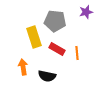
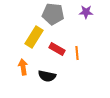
purple star: rotated 16 degrees clockwise
gray pentagon: moved 2 px left, 7 px up
yellow rectangle: rotated 50 degrees clockwise
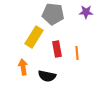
red rectangle: rotated 49 degrees clockwise
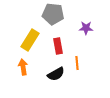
purple star: moved 16 px down
yellow rectangle: moved 4 px left, 3 px down
red rectangle: moved 1 px right, 3 px up
orange line: moved 10 px down
black semicircle: moved 9 px right, 2 px up; rotated 42 degrees counterclockwise
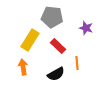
gray pentagon: moved 1 px left, 3 px down
purple star: rotated 16 degrees clockwise
red rectangle: rotated 35 degrees counterclockwise
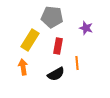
red rectangle: rotated 56 degrees clockwise
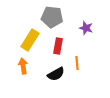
orange arrow: moved 1 px up
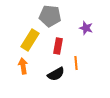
gray pentagon: moved 2 px left, 1 px up
orange line: moved 1 px left
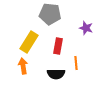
gray pentagon: moved 2 px up
yellow rectangle: moved 1 px left, 2 px down
black semicircle: rotated 30 degrees clockwise
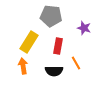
gray pentagon: moved 1 px right, 2 px down
purple star: moved 2 px left
orange line: rotated 24 degrees counterclockwise
black semicircle: moved 2 px left, 3 px up
